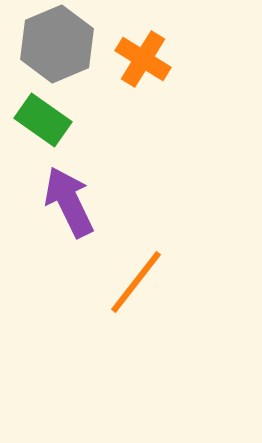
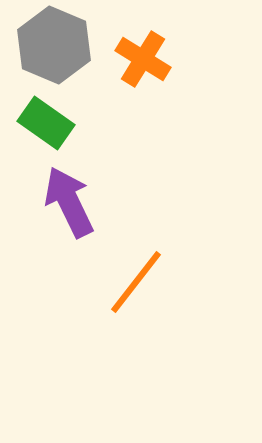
gray hexagon: moved 3 px left, 1 px down; rotated 14 degrees counterclockwise
green rectangle: moved 3 px right, 3 px down
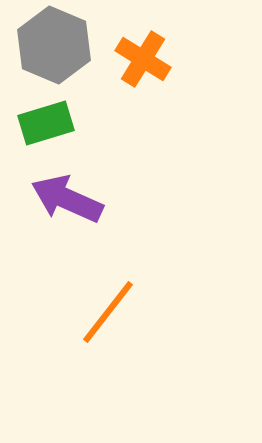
green rectangle: rotated 52 degrees counterclockwise
purple arrow: moved 2 px left, 3 px up; rotated 40 degrees counterclockwise
orange line: moved 28 px left, 30 px down
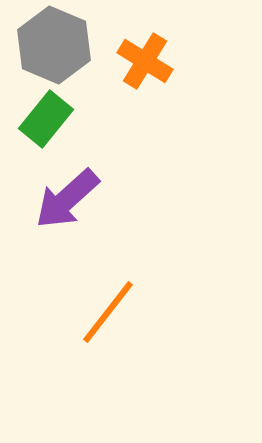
orange cross: moved 2 px right, 2 px down
green rectangle: moved 4 px up; rotated 34 degrees counterclockwise
purple arrow: rotated 66 degrees counterclockwise
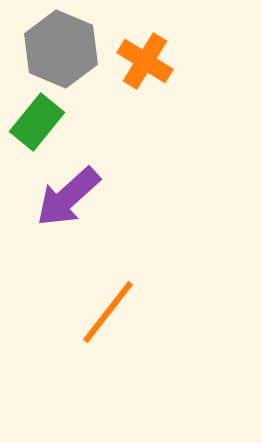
gray hexagon: moved 7 px right, 4 px down
green rectangle: moved 9 px left, 3 px down
purple arrow: moved 1 px right, 2 px up
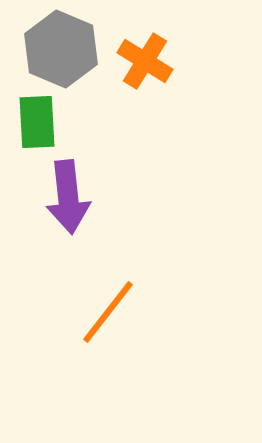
green rectangle: rotated 42 degrees counterclockwise
purple arrow: rotated 54 degrees counterclockwise
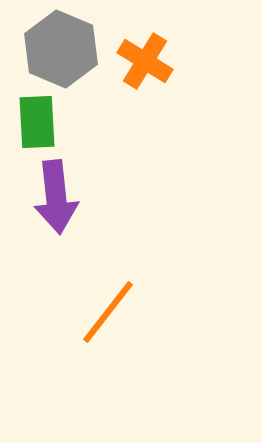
purple arrow: moved 12 px left
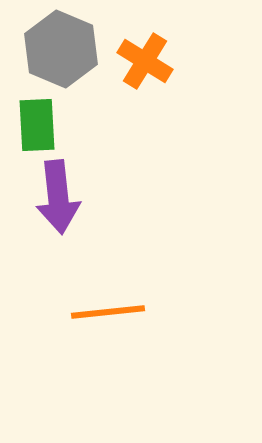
green rectangle: moved 3 px down
purple arrow: moved 2 px right
orange line: rotated 46 degrees clockwise
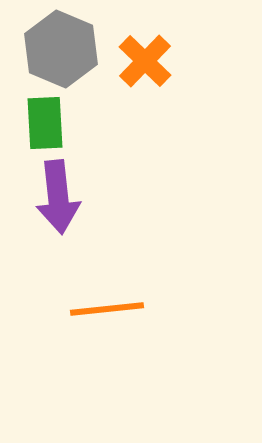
orange cross: rotated 12 degrees clockwise
green rectangle: moved 8 px right, 2 px up
orange line: moved 1 px left, 3 px up
